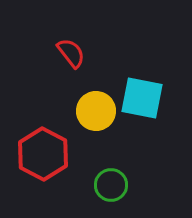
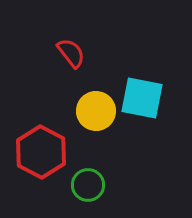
red hexagon: moved 2 px left, 2 px up
green circle: moved 23 px left
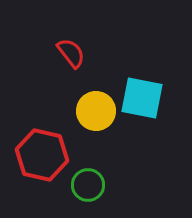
red hexagon: moved 1 px right, 3 px down; rotated 15 degrees counterclockwise
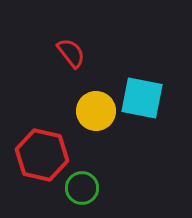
green circle: moved 6 px left, 3 px down
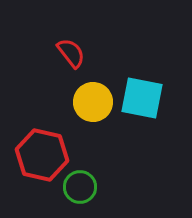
yellow circle: moved 3 px left, 9 px up
green circle: moved 2 px left, 1 px up
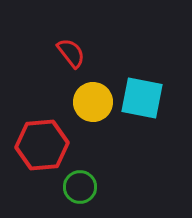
red hexagon: moved 10 px up; rotated 18 degrees counterclockwise
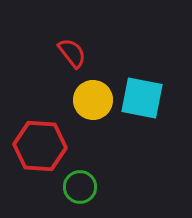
red semicircle: moved 1 px right
yellow circle: moved 2 px up
red hexagon: moved 2 px left, 1 px down; rotated 9 degrees clockwise
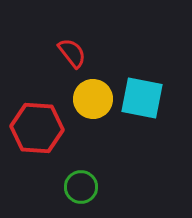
yellow circle: moved 1 px up
red hexagon: moved 3 px left, 18 px up
green circle: moved 1 px right
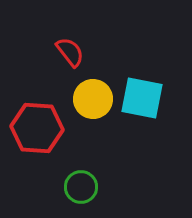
red semicircle: moved 2 px left, 1 px up
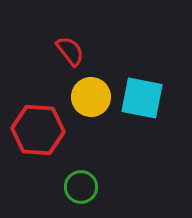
red semicircle: moved 1 px up
yellow circle: moved 2 px left, 2 px up
red hexagon: moved 1 px right, 2 px down
